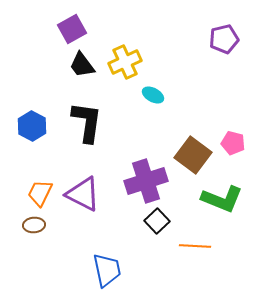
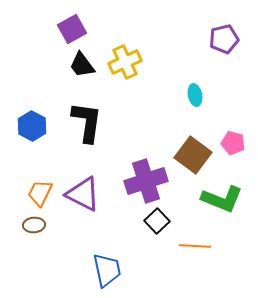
cyan ellipse: moved 42 px right; rotated 50 degrees clockwise
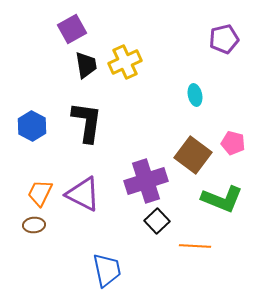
black trapezoid: moved 4 px right; rotated 152 degrees counterclockwise
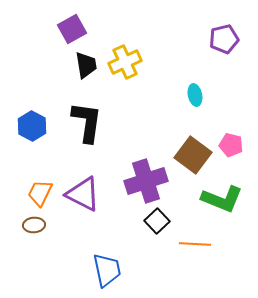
pink pentagon: moved 2 px left, 2 px down
orange line: moved 2 px up
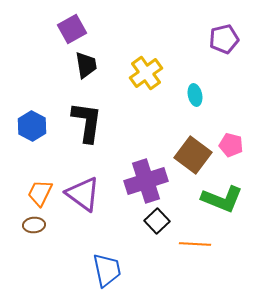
yellow cross: moved 21 px right, 11 px down; rotated 12 degrees counterclockwise
purple triangle: rotated 9 degrees clockwise
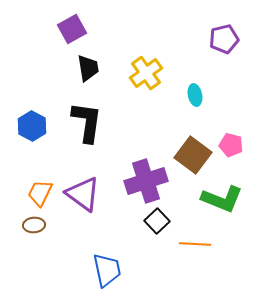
black trapezoid: moved 2 px right, 3 px down
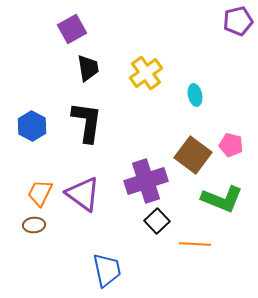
purple pentagon: moved 14 px right, 18 px up
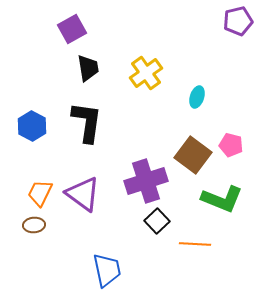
cyan ellipse: moved 2 px right, 2 px down; rotated 30 degrees clockwise
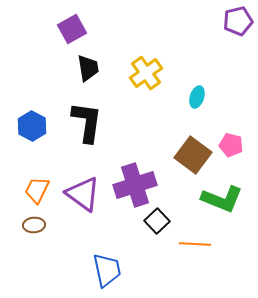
purple cross: moved 11 px left, 4 px down
orange trapezoid: moved 3 px left, 3 px up
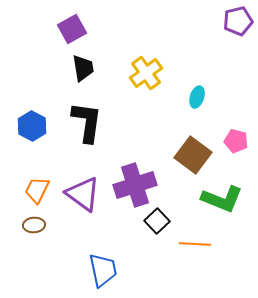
black trapezoid: moved 5 px left
pink pentagon: moved 5 px right, 4 px up
blue trapezoid: moved 4 px left
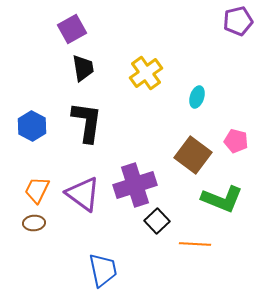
brown ellipse: moved 2 px up
